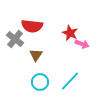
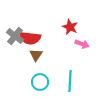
red semicircle: moved 2 px left, 12 px down
red star: moved 6 px up
gray cross: moved 3 px up
cyan line: rotated 40 degrees counterclockwise
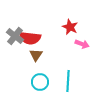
cyan line: moved 2 px left
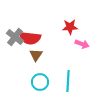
red star: rotated 28 degrees counterclockwise
gray cross: moved 1 px down
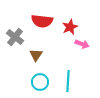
red star: rotated 21 degrees counterclockwise
red semicircle: moved 12 px right, 17 px up
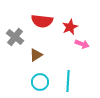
brown triangle: rotated 24 degrees clockwise
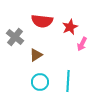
pink arrow: rotated 96 degrees clockwise
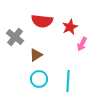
cyan circle: moved 1 px left, 3 px up
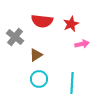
red star: moved 1 px right, 3 px up
pink arrow: rotated 128 degrees counterclockwise
cyan line: moved 4 px right, 2 px down
